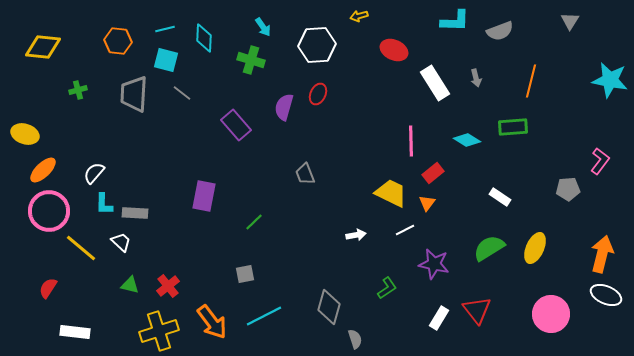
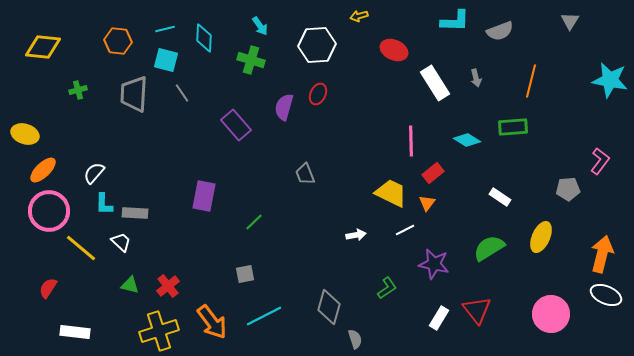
cyan arrow at (263, 27): moved 3 px left, 1 px up
gray line at (182, 93): rotated 18 degrees clockwise
yellow ellipse at (535, 248): moved 6 px right, 11 px up
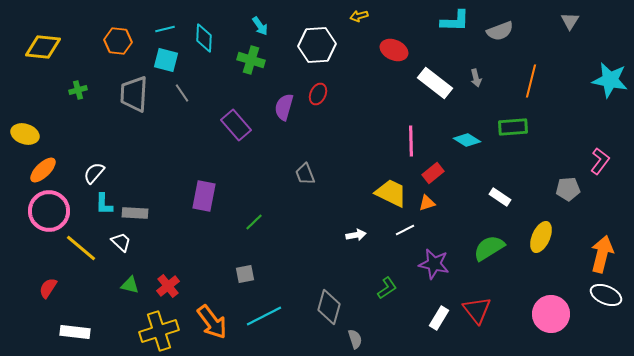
white rectangle at (435, 83): rotated 20 degrees counterclockwise
orange triangle at (427, 203): rotated 36 degrees clockwise
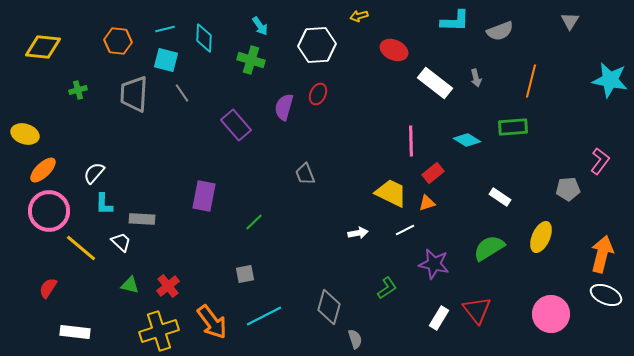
gray rectangle at (135, 213): moved 7 px right, 6 px down
white arrow at (356, 235): moved 2 px right, 2 px up
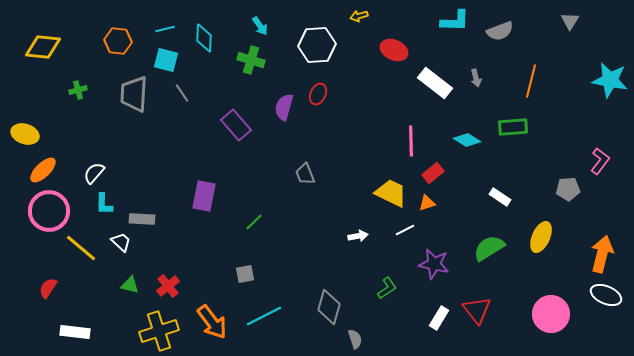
white arrow at (358, 233): moved 3 px down
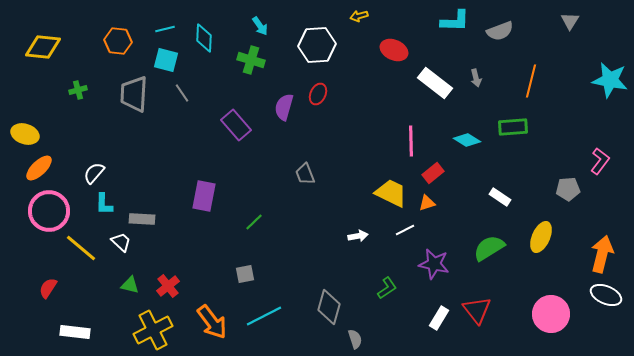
orange ellipse at (43, 170): moved 4 px left, 2 px up
yellow cross at (159, 331): moved 6 px left, 1 px up; rotated 9 degrees counterclockwise
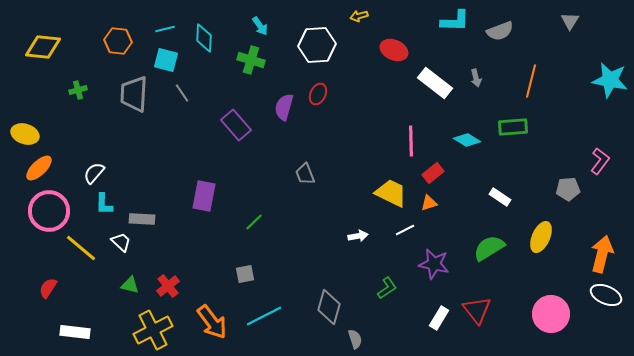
orange triangle at (427, 203): moved 2 px right
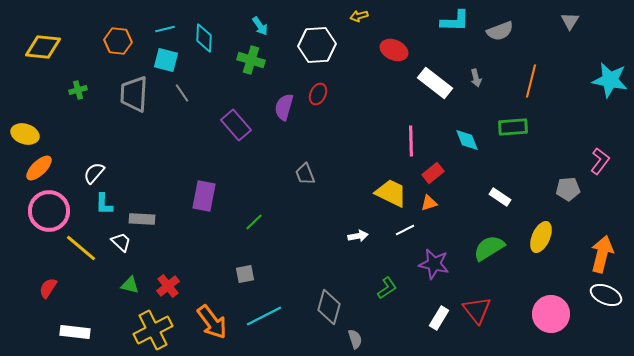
cyan diamond at (467, 140): rotated 36 degrees clockwise
